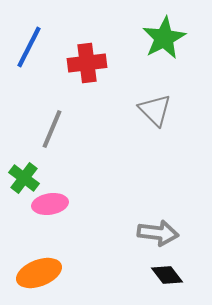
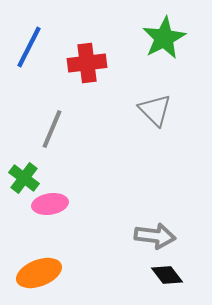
gray arrow: moved 3 px left, 3 px down
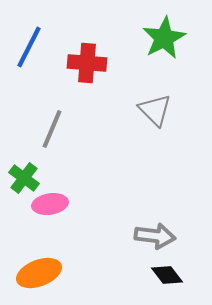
red cross: rotated 12 degrees clockwise
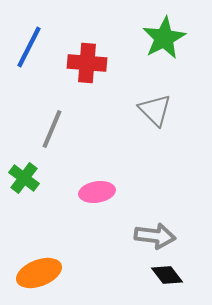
pink ellipse: moved 47 px right, 12 px up
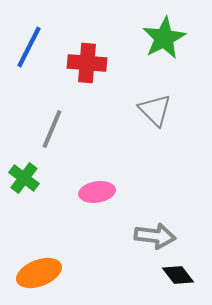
black diamond: moved 11 px right
